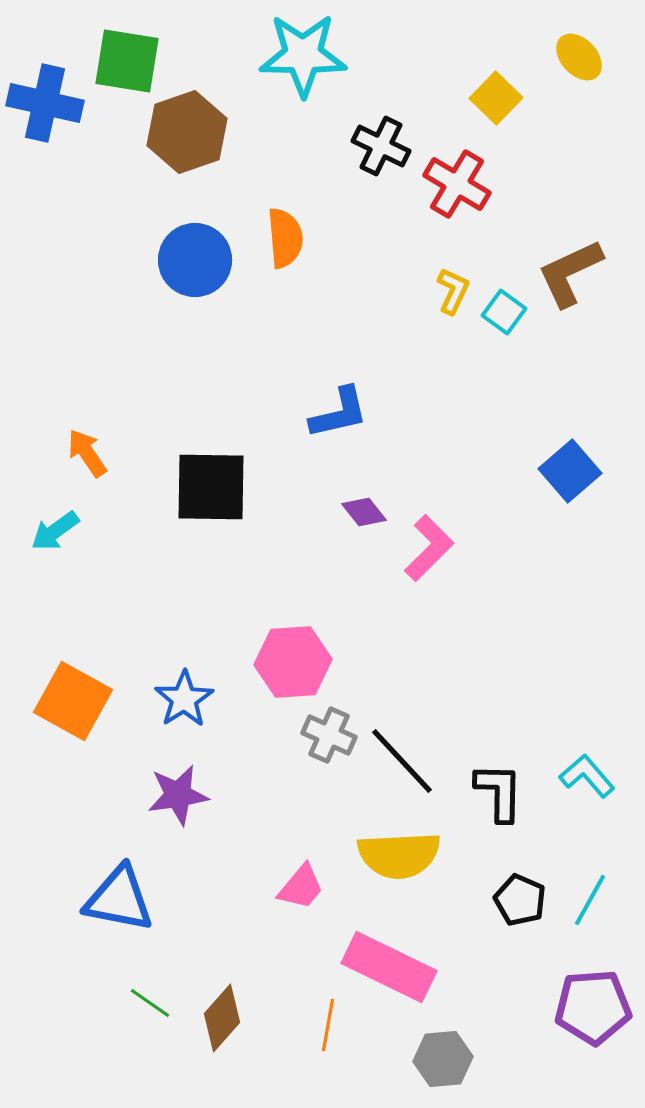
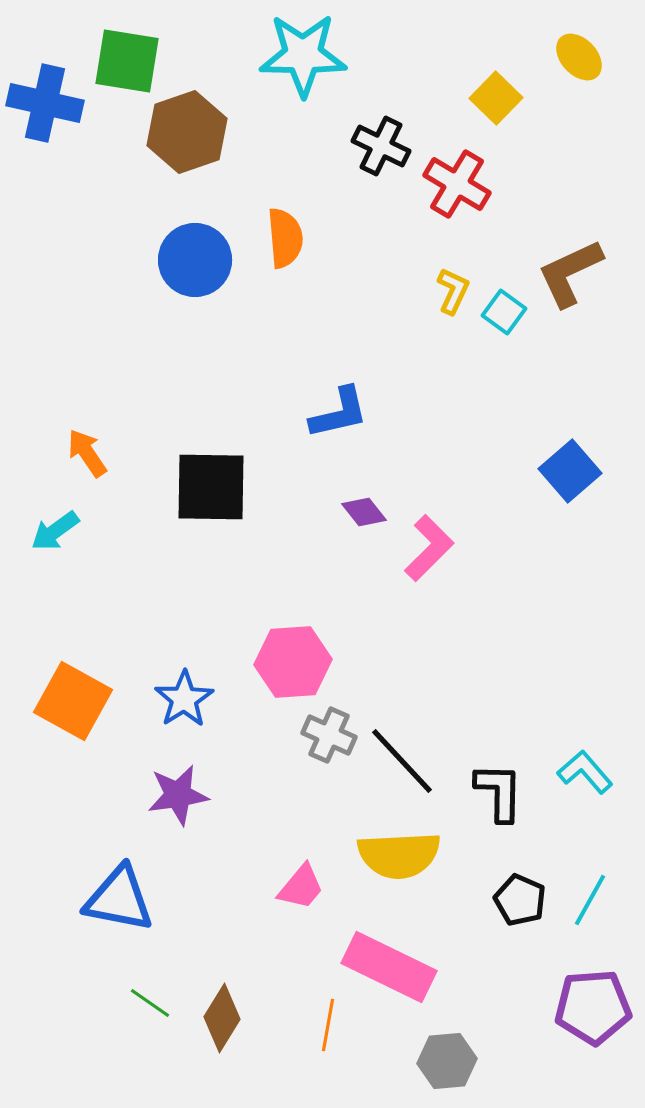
cyan L-shape: moved 2 px left, 4 px up
brown diamond: rotated 10 degrees counterclockwise
gray hexagon: moved 4 px right, 2 px down
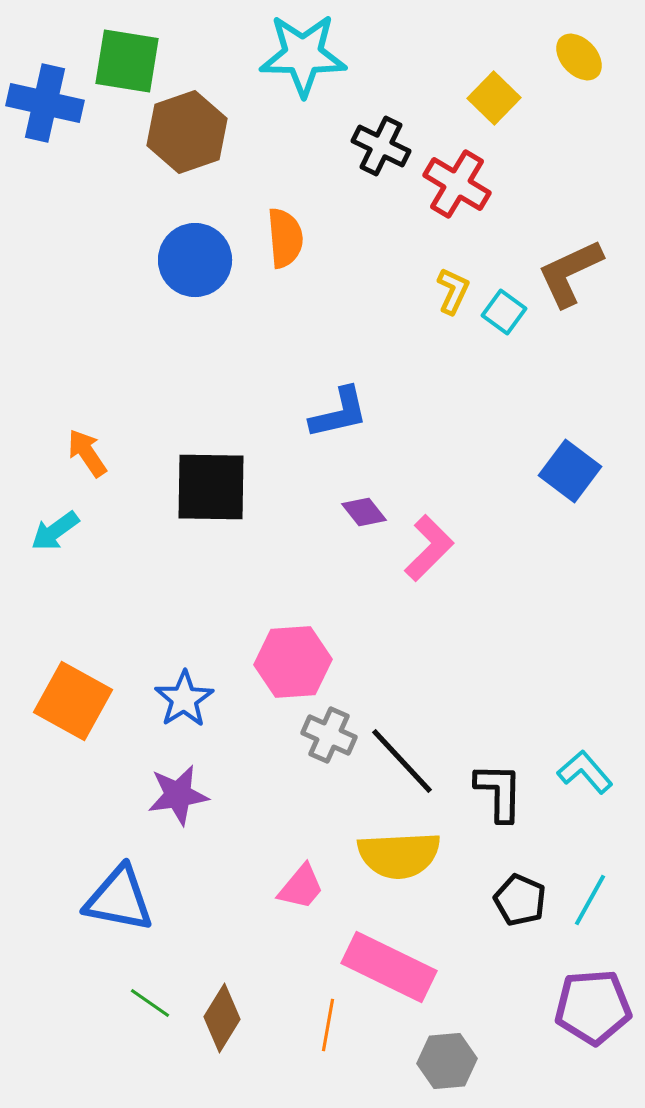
yellow square: moved 2 px left
blue square: rotated 12 degrees counterclockwise
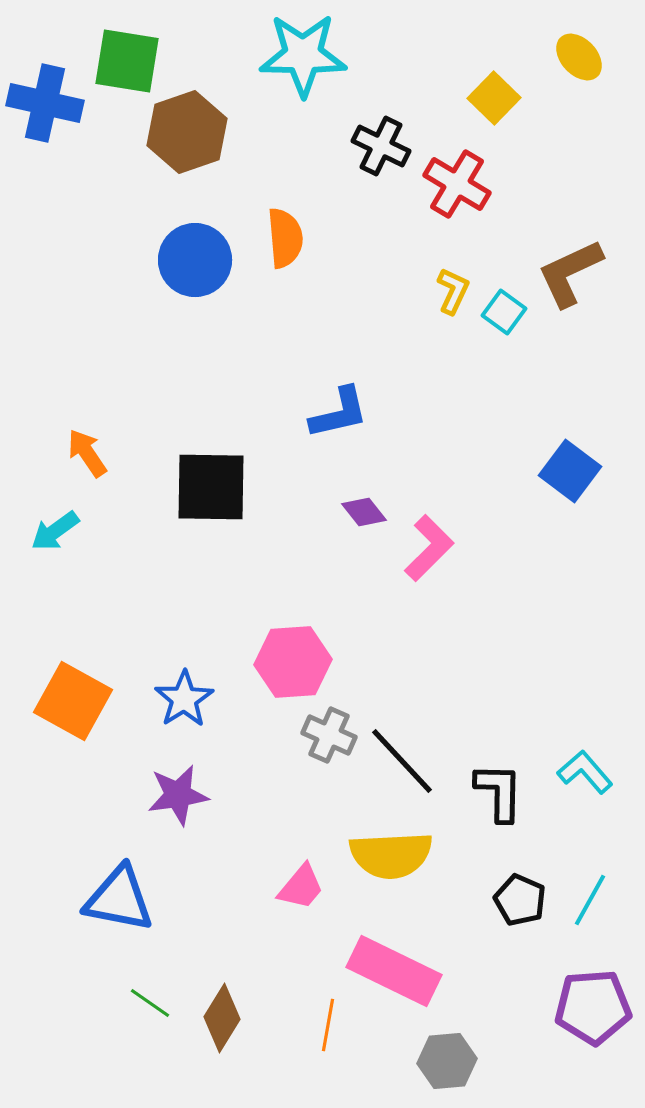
yellow semicircle: moved 8 px left
pink rectangle: moved 5 px right, 4 px down
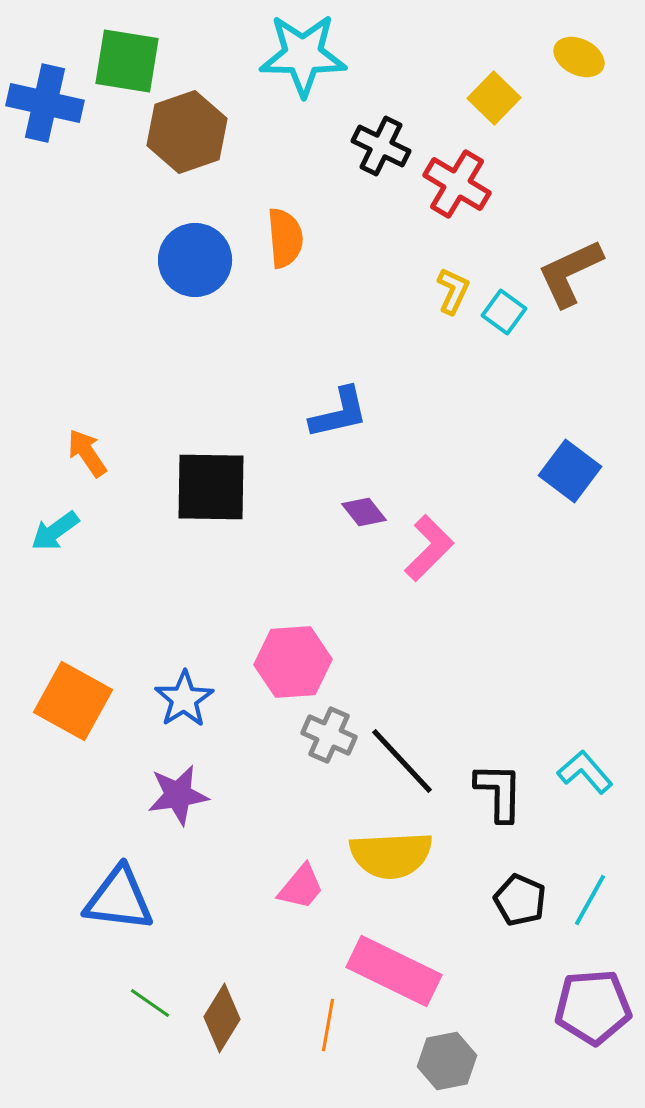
yellow ellipse: rotated 21 degrees counterclockwise
blue triangle: rotated 4 degrees counterclockwise
gray hexagon: rotated 6 degrees counterclockwise
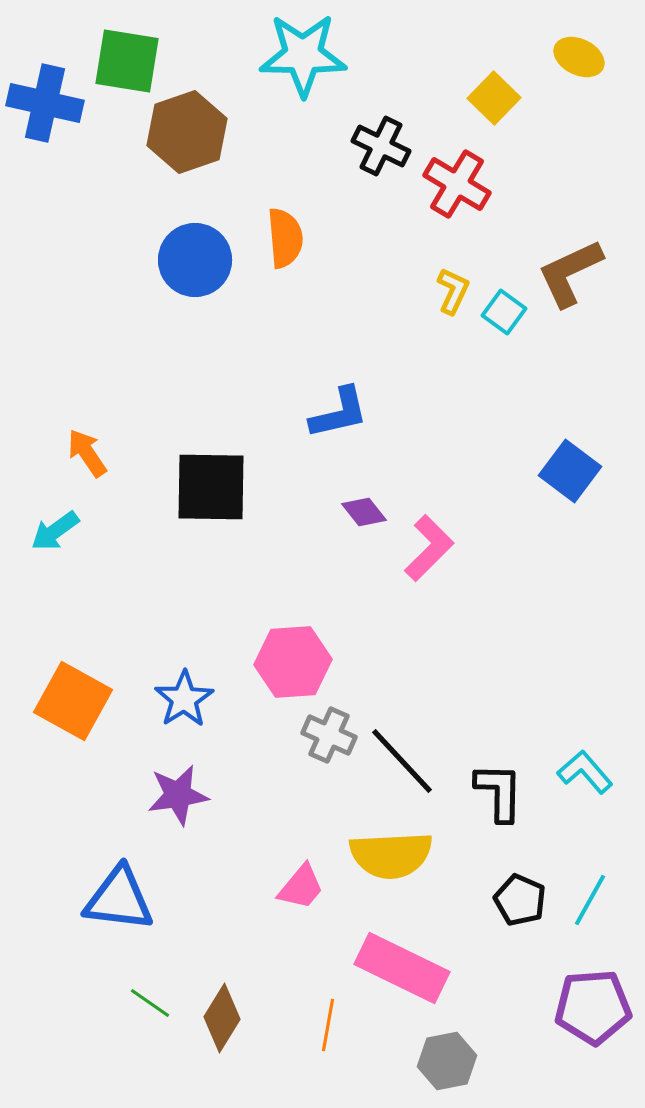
pink rectangle: moved 8 px right, 3 px up
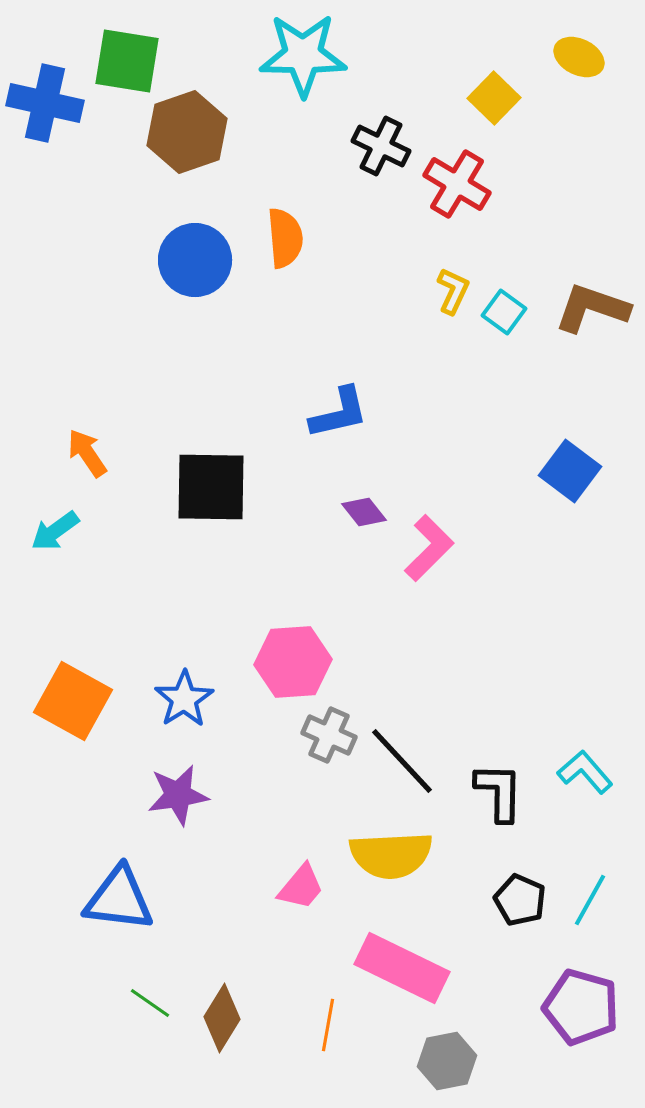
brown L-shape: moved 22 px right, 35 px down; rotated 44 degrees clockwise
purple pentagon: moved 12 px left; rotated 20 degrees clockwise
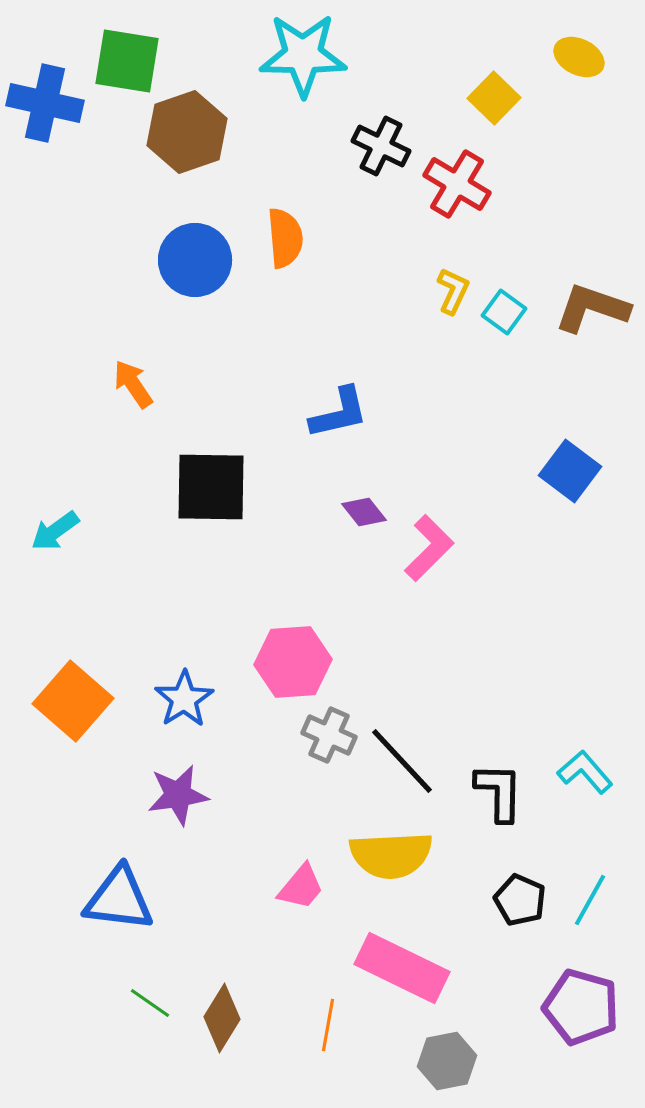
orange arrow: moved 46 px right, 69 px up
orange square: rotated 12 degrees clockwise
